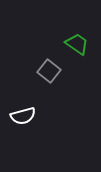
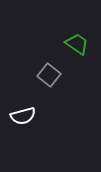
gray square: moved 4 px down
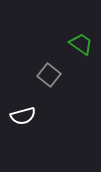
green trapezoid: moved 4 px right
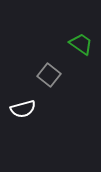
white semicircle: moved 7 px up
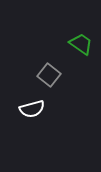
white semicircle: moved 9 px right
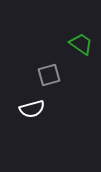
gray square: rotated 35 degrees clockwise
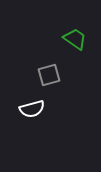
green trapezoid: moved 6 px left, 5 px up
